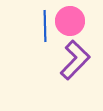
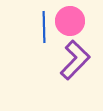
blue line: moved 1 px left, 1 px down
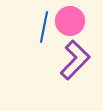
blue line: rotated 12 degrees clockwise
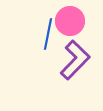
blue line: moved 4 px right, 7 px down
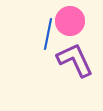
purple L-shape: rotated 69 degrees counterclockwise
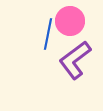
purple L-shape: rotated 102 degrees counterclockwise
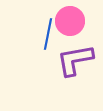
purple L-shape: rotated 27 degrees clockwise
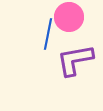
pink circle: moved 1 px left, 4 px up
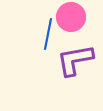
pink circle: moved 2 px right
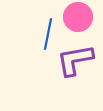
pink circle: moved 7 px right
